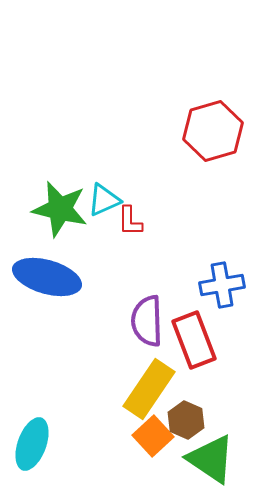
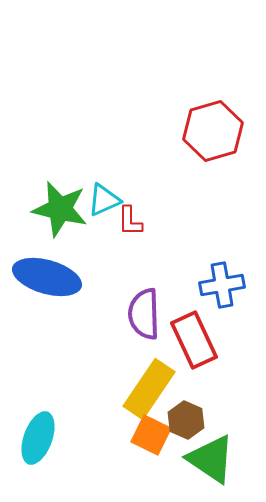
purple semicircle: moved 3 px left, 7 px up
red rectangle: rotated 4 degrees counterclockwise
orange square: moved 2 px left, 1 px up; rotated 21 degrees counterclockwise
cyan ellipse: moved 6 px right, 6 px up
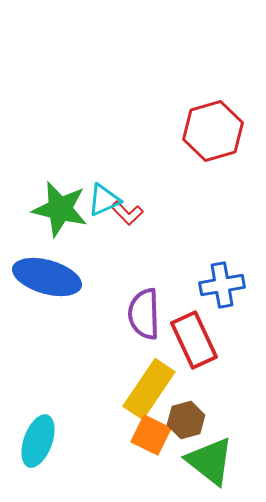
red L-shape: moved 3 px left, 8 px up; rotated 44 degrees counterclockwise
brown hexagon: rotated 21 degrees clockwise
cyan ellipse: moved 3 px down
green triangle: moved 1 px left, 2 px down; rotated 4 degrees clockwise
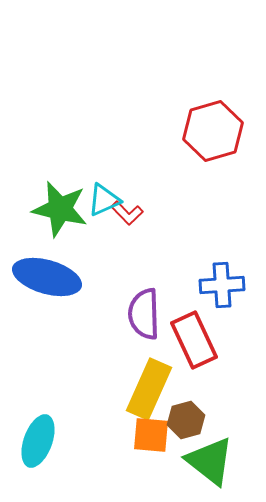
blue cross: rotated 6 degrees clockwise
yellow rectangle: rotated 10 degrees counterclockwise
orange square: rotated 21 degrees counterclockwise
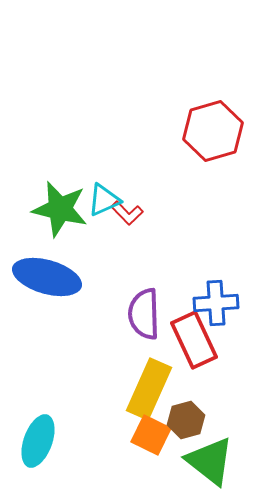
blue cross: moved 6 px left, 18 px down
orange square: rotated 21 degrees clockwise
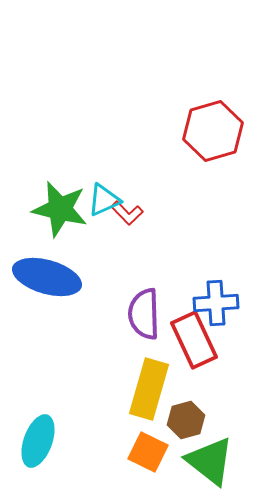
yellow rectangle: rotated 8 degrees counterclockwise
orange square: moved 3 px left, 17 px down
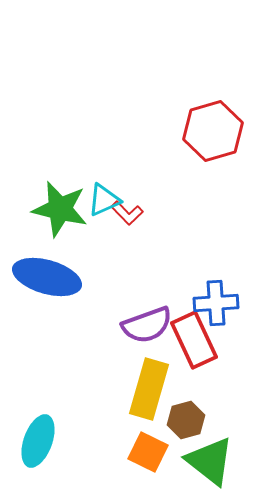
purple semicircle: moved 3 px right, 11 px down; rotated 108 degrees counterclockwise
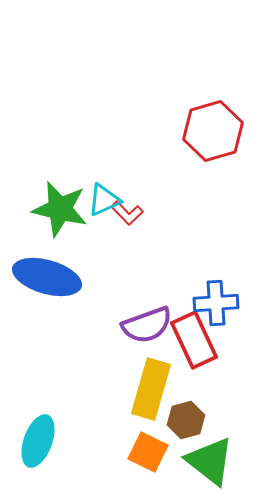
yellow rectangle: moved 2 px right
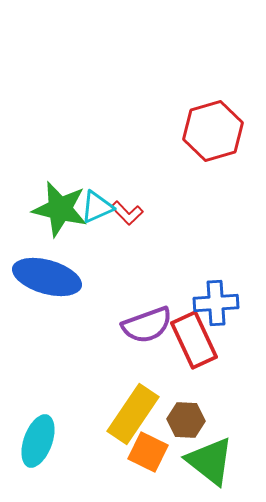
cyan triangle: moved 7 px left, 7 px down
yellow rectangle: moved 18 px left, 25 px down; rotated 18 degrees clockwise
brown hexagon: rotated 18 degrees clockwise
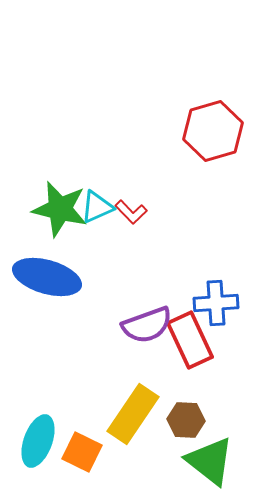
red L-shape: moved 4 px right, 1 px up
red rectangle: moved 4 px left
orange square: moved 66 px left
